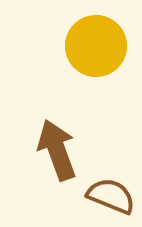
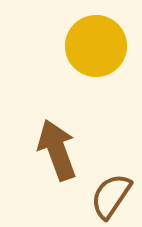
brown semicircle: rotated 78 degrees counterclockwise
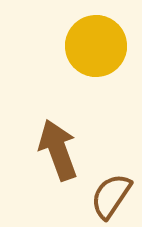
brown arrow: moved 1 px right
